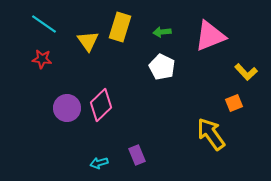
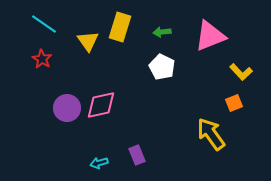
red star: rotated 24 degrees clockwise
yellow L-shape: moved 5 px left
pink diamond: rotated 32 degrees clockwise
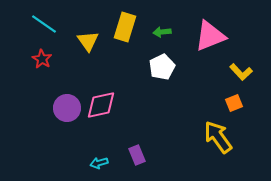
yellow rectangle: moved 5 px right
white pentagon: rotated 20 degrees clockwise
yellow arrow: moved 7 px right, 3 px down
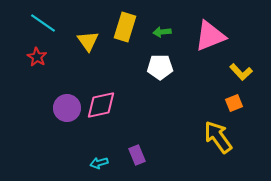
cyan line: moved 1 px left, 1 px up
red star: moved 5 px left, 2 px up
white pentagon: moved 2 px left; rotated 25 degrees clockwise
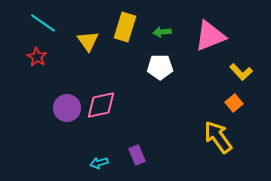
orange square: rotated 18 degrees counterclockwise
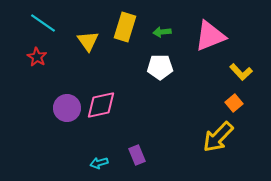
yellow arrow: rotated 100 degrees counterclockwise
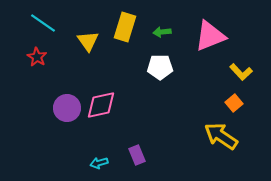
yellow arrow: moved 3 px right, 1 px up; rotated 80 degrees clockwise
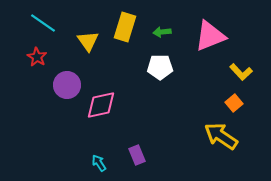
purple circle: moved 23 px up
cyan arrow: rotated 72 degrees clockwise
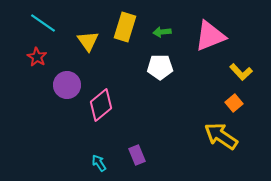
pink diamond: rotated 28 degrees counterclockwise
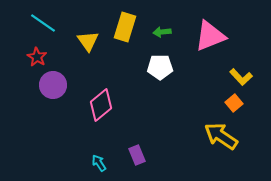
yellow L-shape: moved 5 px down
purple circle: moved 14 px left
